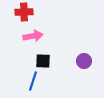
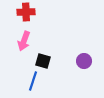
red cross: moved 2 px right
pink arrow: moved 9 px left, 5 px down; rotated 120 degrees clockwise
black square: rotated 14 degrees clockwise
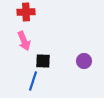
pink arrow: rotated 42 degrees counterclockwise
black square: rotated 14 degrees counterclockwise
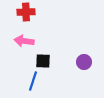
pink arrow: rotated 120 degrees clockwise
purple circle: moved 1 px down
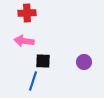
red cross: moved 1 px right, 1 px down
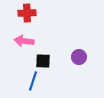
purple circle: moved 5 px left, 5 px up
